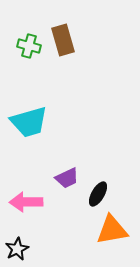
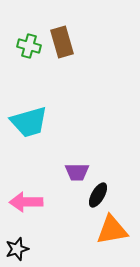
brown rectangle: moved 1 px left, 2 px down
purple trapezoid: moved 10 px right, 6 px up; rotated 25 degrees clockwise
black ellipse: moved 1 px down
black star: rotated 10 degrees clockwise
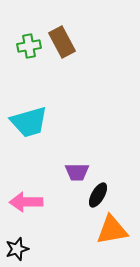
brown rectangle: rotated 12 degrees counterclockwise
green cross: rotated 25 degrees counterclockwise
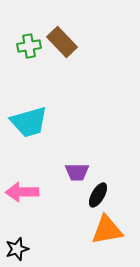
brown rectangle: rotated 16 degrees counterclockwise
pink arrow: moved 4 px left, 10 px up
orange triangle: moved 5 px left
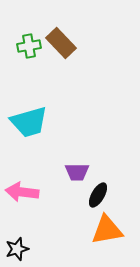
brown rectangle: moved 1 px left, 1 px down
pink arrow: rotated 8 degrees clockwise
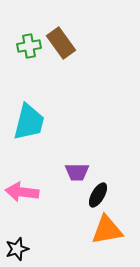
brown rectangle: rotated 8 degrees clockwise
cyan trapezoid: rotated 60 degrees counterclockwise
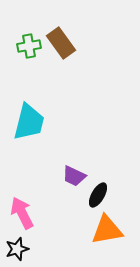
purple trapezoid: moved 3 px left, 4 px down; rotated 25 degrees clockwise
pink arrow: moved 21 px down; rotated 56 degrees clockwise
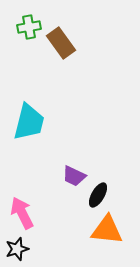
green cross: moved 19 px up
orange triangle: rotated 16 degrees clockwise
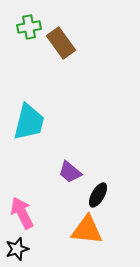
purple trapezoid: moved 4 px left, 4 px up; rotated 15 degrees clockwise
orange triangle: moved 20 px left
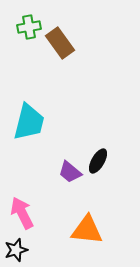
brown rectangle: moved 1 px left
black ellipse: moved 34 px up
black star: moved 1 px left, 1 px down
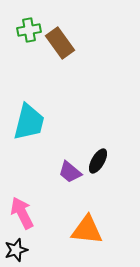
green cross: moved 3 px down
